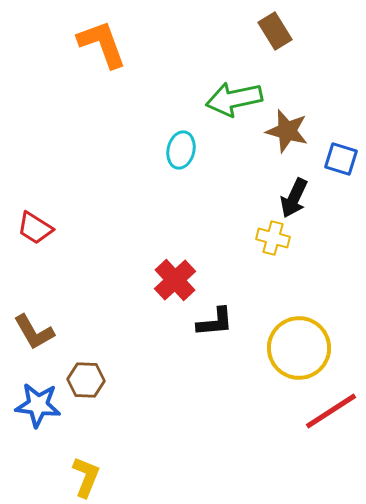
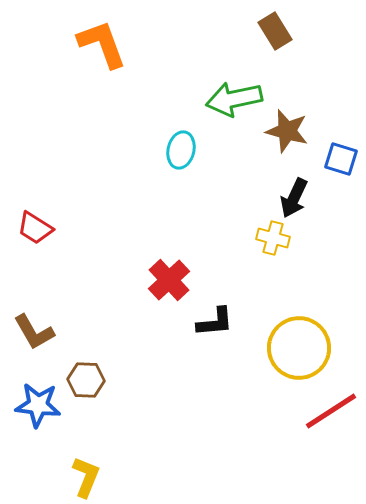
red cross: moved 6 px left
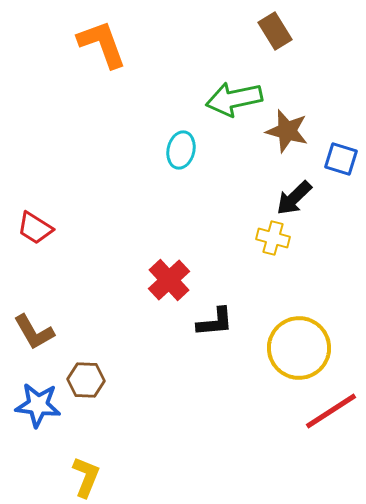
black arrow: rotated 21 degrees clockwise
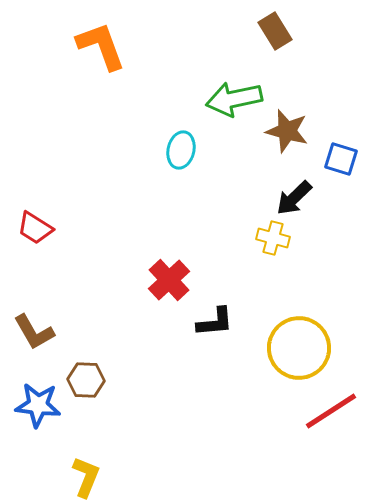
orange L-shape: moved 1 px left, 2 px down
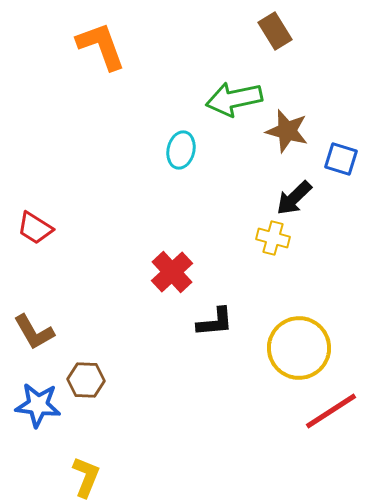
red cross: moved 3 px right, 8 px up
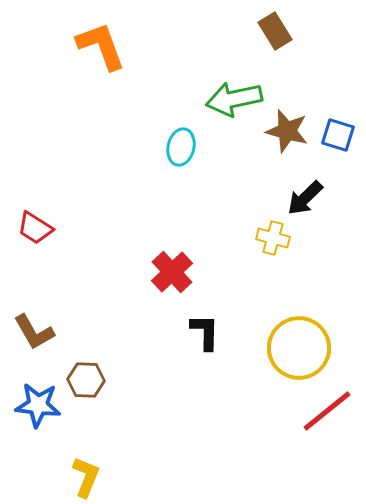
cyan ellipse: moved 3 px up
blue square: moved 3 px left, 24 px up
black arrow: moved 11 px right
black L-shape: moved 10 px left, 10 px down; rotated 84 degrees counterclockwise
red line: moved 4 px left; rotated 6 degrees counterclockwise
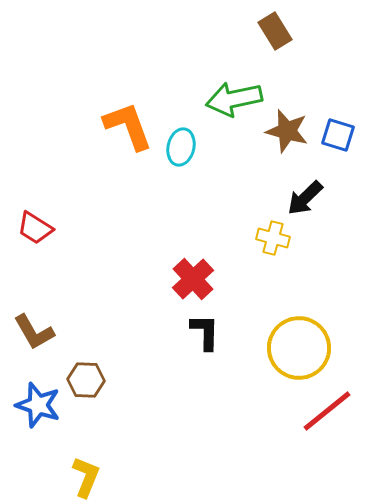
orange L-shape: moved 27 px right, 80 px down
red cross: moved 21 px right, 7 px down
blue star: rotated 12 degrees clockwise
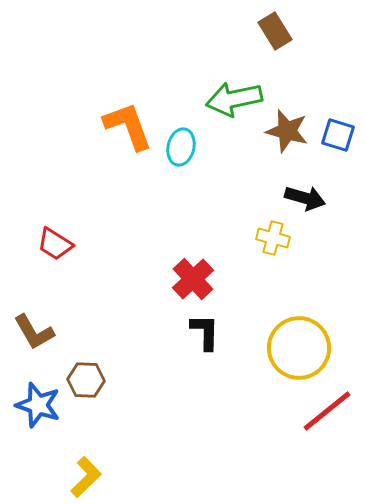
black arrow: rotated 120 degrees counterclockwise
red trapezoid: moved 20 px right, 16 px down
yellow L-shape: rotated 24 degrees clockwise
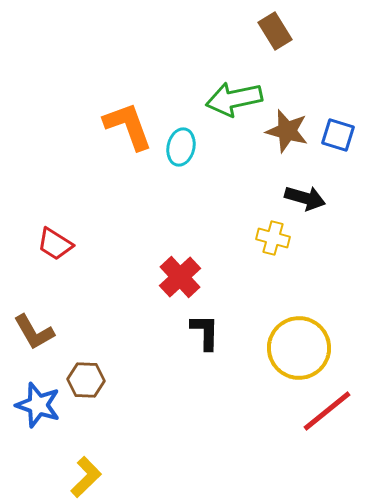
red cross: moved 13 px left, 2 px up
